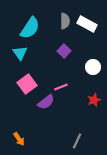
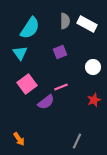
purple square: moved 4 px left, 1 px down; rotated 24 degrees clockwise
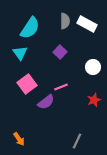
purple square: rotated 24 degrees counterclockwise
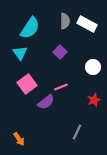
gray line: moved 9 px up
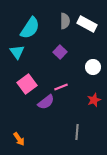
cyan triangle: moved 3 px left, 1 px up
gray line: rotated 21 degrees counterclockwise
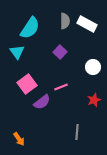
purple semicircle: moved 4 px left
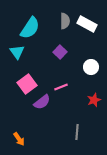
white circle: moved 2 px left
